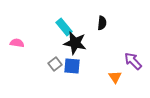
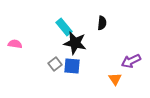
pink semicircle: moved 2 px left, 1 px down
purple arrow: moved 2 px left; rotated 72 degrees counterclockwise
orange triangle: moved 2 px down
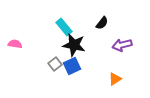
black semicircle: rotated 32 degrees clockwise
black star: moved 1 px left, 2 px down
purple arrow: moved 9 px left, 16 px up; rotated 12 degrees clockwise
blue square: rotated 30 degrees counterclockwise
orange triangle: rotated 32 degrees clockwise
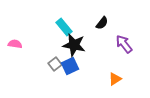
purple arrow: moved 2 px right, 1 px up; rotated 66 degrees clockwise
blue square: moved 2 px left
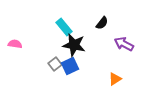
purple arrow: rotated 24 degrees counterclockwise
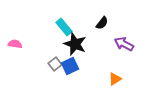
black star: moved 1 px right, 1 px up; rotated 10 degrees clockwise
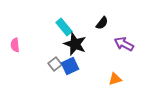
pink semicircle: moved 1 px down; rotated 104 degrees counterclockwise
orange triangle: rotated 16 degrees clockwise
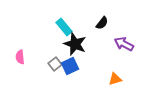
pink semicircle: moved 5 px right, 12 px down
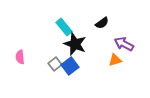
black semicircle: rotated 16 degrees clockwise
blue square: rotated 12 degrees counterclockwise
orange triangle: moved 19 px up
